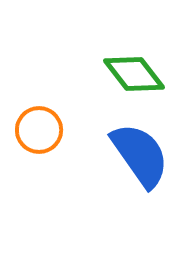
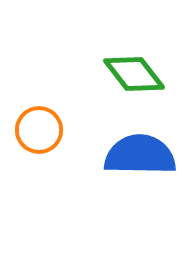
blue semicircle: rotated 54 degrees counterclockwise
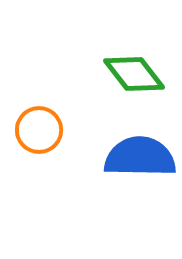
blue semicircle: moved 2 px down
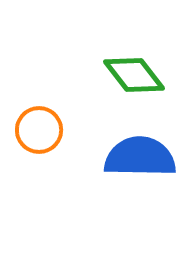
green diamond: moved 1 px down
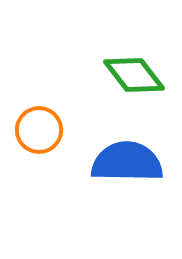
blue semicircle: moved 13 px left, 5 px down
